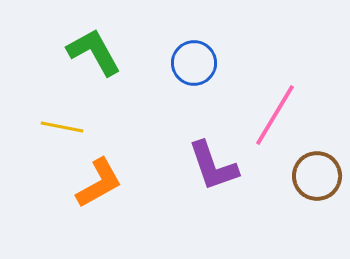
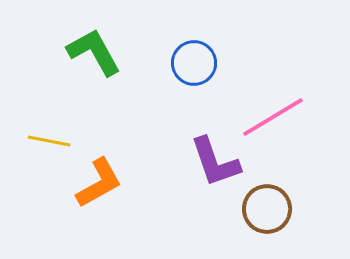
pink line: moved 2 px left, 2 px down; rotated 28 degrees clockwise
yellow line: moved 13 px left, 14 px down
purple L-shape: moved 2 px right, 4 px up
brown circle: moved 50 px left, 33 px down
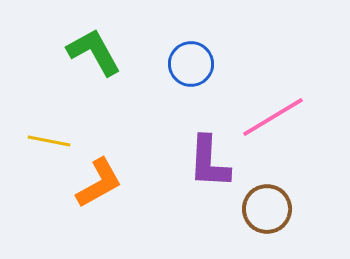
blue circle: moved 3 px left, 1 px down
purple L-shape: moved 6 px left; rotated 22 degrees clockwise
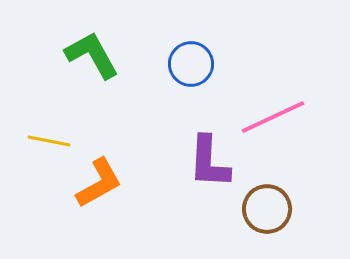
green L-shape: moved 2 px left, 3 px down
pink line: rotated 6 degrees clockwise
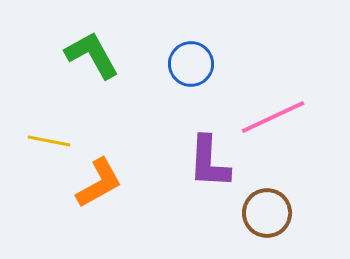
brown circle: moved 4 px down
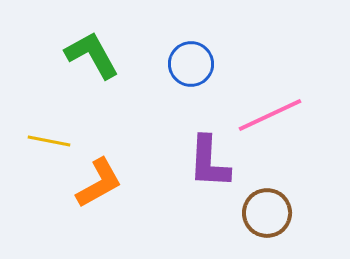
pink line: moved 3 px left, 2 px up
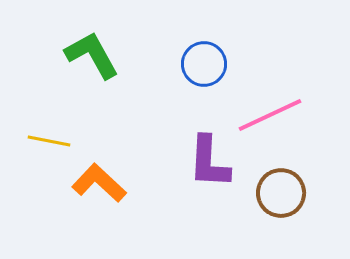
blue circle: moved 13 px right
orange L-shape: rotated 108 degrees counterclockwise
brown circle: moved 14 px right, 20 px up
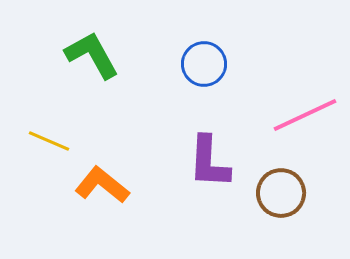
pink line: moved 35 px right
yellow line: rotated 12 degrees clockwise
orange L-shape: moved 3 px right, 2 px down; rotated 4 degrees counterclockwise
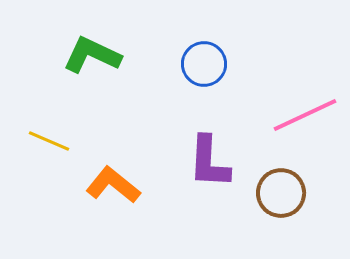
green L-shape: rotated 36 degrees counterclockwise
orange L-shape: moved 11 px right
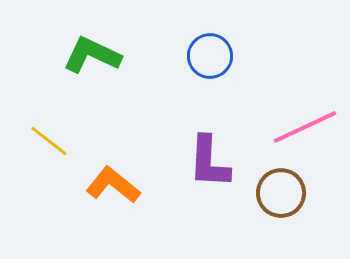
blue circle: moved 6 px right, 8 px up
pink line: moved 12 px down
yellow line: rotated 15 degrees clockwise
